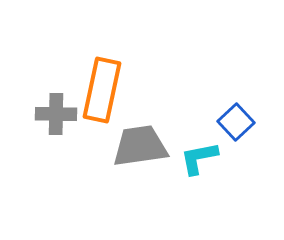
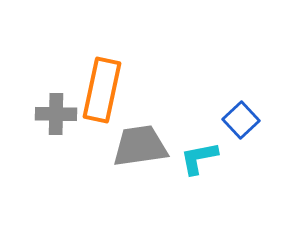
blue square: moved 5 px right, 2 px up
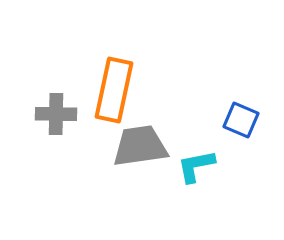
orange rectangle: moved 12 px right
blue square: rotated 24 degrees counterclockwise
cyan L-shape: moved 3 px left, 8 px down
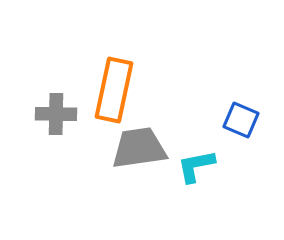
gray trapezoid: moved 1 px left, 2 px down
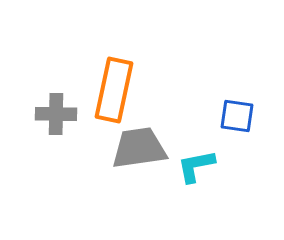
blue square: moved 4 px left, 4 px up; rotated 15 degrees counterclockwise
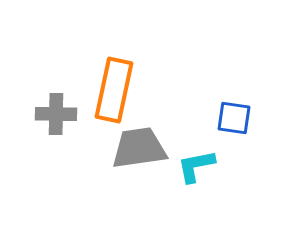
blue square: moved 3 px left, 2 px down
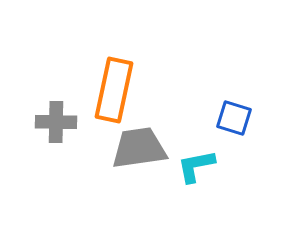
gray cross: moved 8 px down
blue square: rotated 9 degrees clockwise
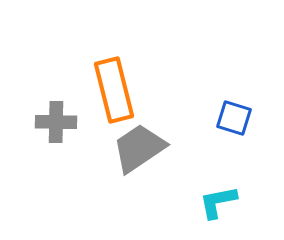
orange rectangle: rotated 26 degrees counterclockwise
gray trapezoid: rotated 26 degrees counterclockwise
cyan L-shape: moved 22 px right, 36 px down
